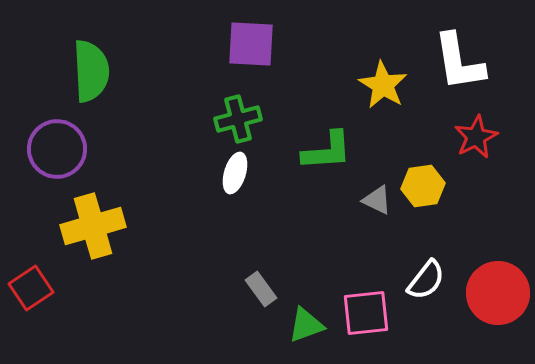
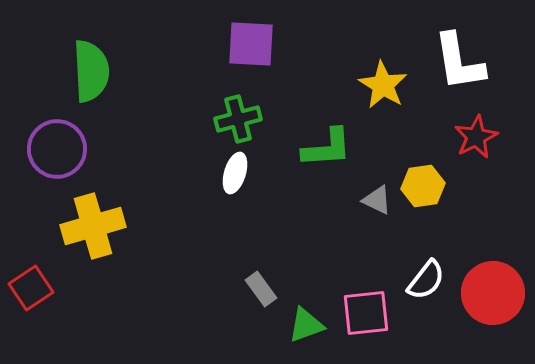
green L-shape: moved 3 px up
red circle: moved 5 px left
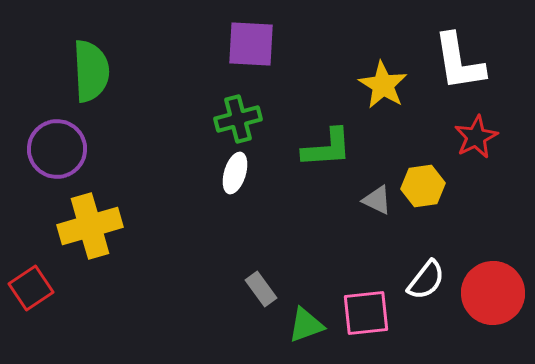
yellow cross: moved 3 px left
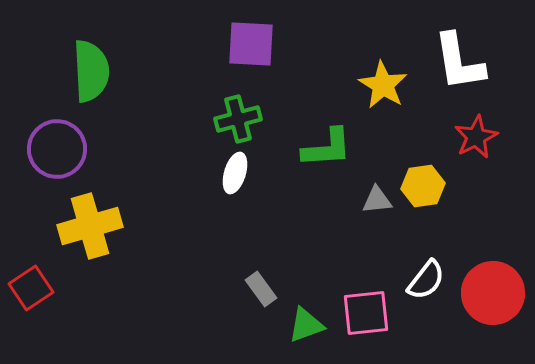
gray triangle: rotated 32 degrees counterclockwise
